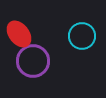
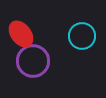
red ellipse: moved 2 px right
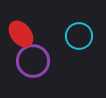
cyan circle: moved 3 px left
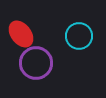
purple circle: moved 3 px right, 2 px down
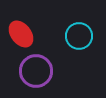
purple circle: moved 8 px down
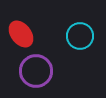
cyan circle: moved 1 px right
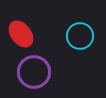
purple circle: moved 2 px left, 1 px down
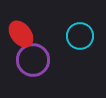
purple circle: moved 1 px left, 12 px up
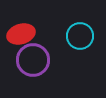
red ellipse: rotated 68 degrees counterclockwise
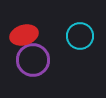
red ellipse: moved 3 px right, 1 px down
